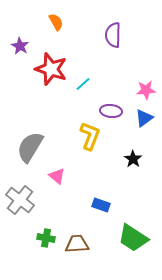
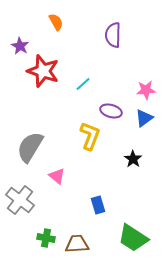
red star: moved 8 px left, 2 px down
purple ellipse: rotated 10 degrees clockwise
blue rectangle: moved 3 px left; rotated 54 degrees clockwise
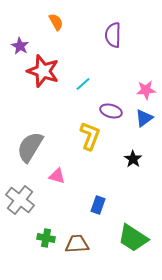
pink triangle: rotated 24 degrees counterclockwise
blue rectangle: rotated 36 degrees clockwise
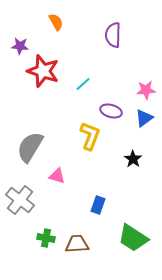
purple star: rotated 24 degrees counterclockwise
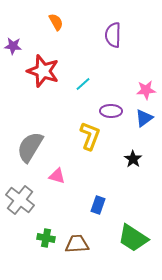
purple star: moved 7 px left
purple ellipse: rotated 15 degrees counterclockwise
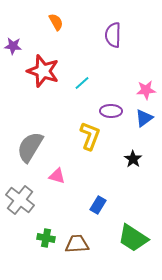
cyan line: moved 1 px left, 1 px up
blue rectangle: rotated 12 degrees clockwise
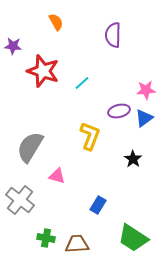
purple ellipse: moved 8 px right; rotated 15 degrees counterclockwise
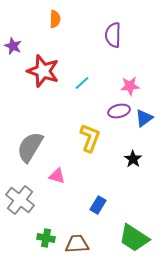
orange semicircle: moved 1 px left, 3 px up; rotated 30 degrees clockwise
purple star: rotated 18 degrees clockwise
pink star: moved 16 px left, 4 px up
yellow L-shape: moved 2 px down
green trapezoid: moved 1 px right
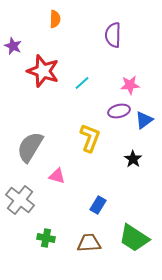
pink star: moved 1 px up
blue triangle: moved 2 px down
brown trapezoid: moved 12 px right, 1 px up
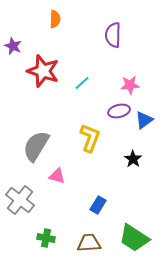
gray semicircle: moved 6 px right, 1 px up
